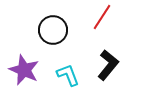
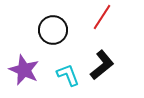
black L-shape: moved 6 px left; rotated 12 degrees clockwise
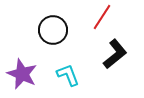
black L-shape: moved 13 px right, 11 px up
purple star: moved 2 px left, 4 px down
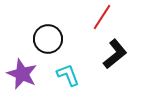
black circle: moved 5 px left, 9 px down
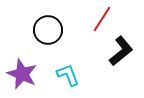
red line: moved 2 px down
black circle: moved 9 px up
black L-shape: moved 6 px right, 3 px up
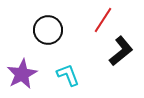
red line: moved 1 px right, 1 px down
purple star: rotated 20 degrees clockwise
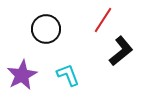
black circle: moved 2 px left, 1 px up
purple star: moved 1 px down
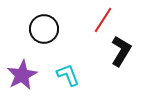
black circle: moved 2 px left
black L-shape: rotated 20 degrees counterclockwise
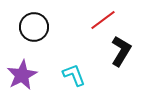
red line: rotated 20 degrees clockwise
black circle: moved 10 px left, 2 px up
cyan L-shape: moved 6 px right
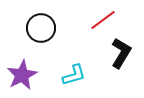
black circle: moved 7 px right, 1 px down
black L-shape: moved 2 px down
cyan L-shape: rotated 95 degrees clockwise
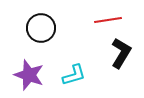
red line: moved 5 px right; rotated 28 degrees clockwise
purple star: moved 7 px right; rotated 24 degrees counterclockwise
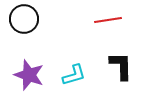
black circle: moved 17 px left, 9 px up
black L-shape: moved 13 px down; rotated 32 degrees counterclockwise
